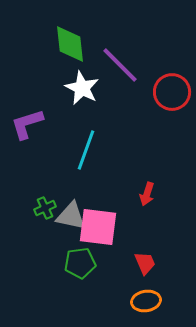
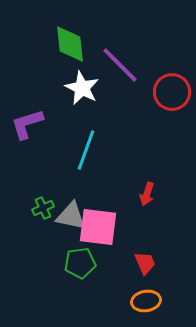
green cross: moved 2 px left
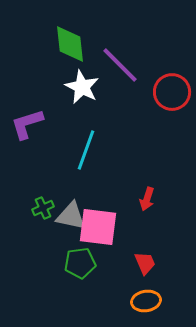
white star: moved 1 px up
red arrow: moved 5 px down
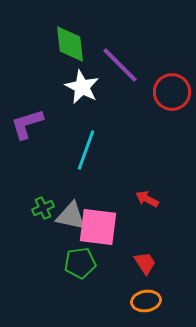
red arrow: rotated 100 degrees clockwise
red trapezoid: rotated 10 degrees counterclockwise
